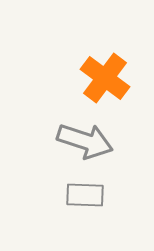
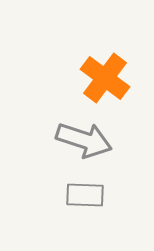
gray arrow: moved 1 px left, 1 px up
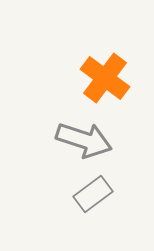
gray rectangle: moved 8 px right, 1 px up; rotated 39 degrees counterclockwise
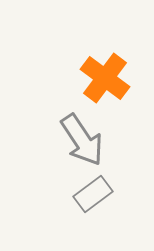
gray arrow: moved 2 px left; rotated 38 degrees clockwise
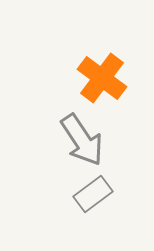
orange cross: moved 3 px left
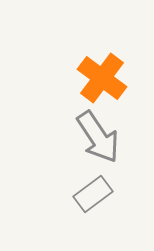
gray arrow: moved 16 px right, 3 px up
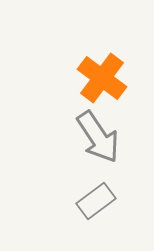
gray rectangle: moved 3 px right, 7 px down
